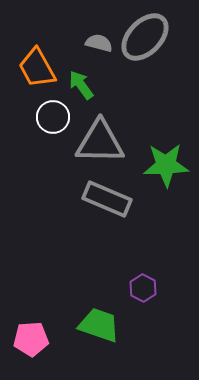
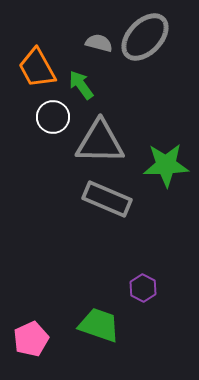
pink pentagon: rotated 20 degrees counterclockwise
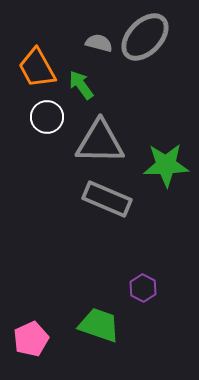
white circle: moved 6 px left
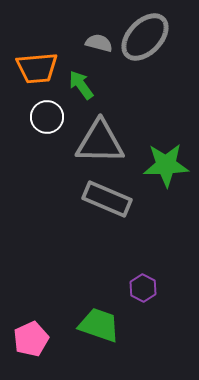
orange trapezoid: rotated 66 degrees counterclockwise
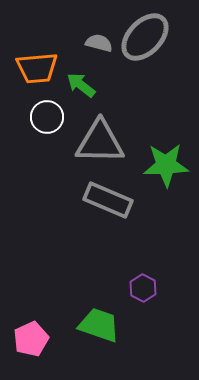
green arrow: rotated 16 degrees counterclockwise
gray rectangle: moved 1 px right, 1 px down
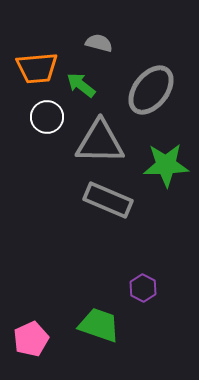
gray ellipse: moved 6 px right, 53 px down; rotated 6 degrees counterclockwise
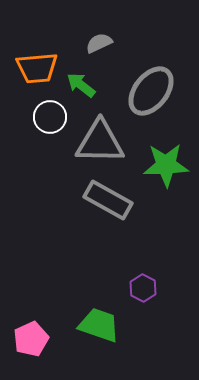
gray semicircle: rotated 40 degrees counterclockwise
gray ellipse: moved 1 px down
white circle: moved 3 px right
gray rectangle: rotated 6 degrees clockwise
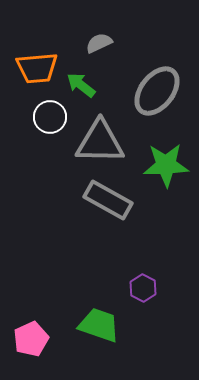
gray ellipse: moved 6 px right
